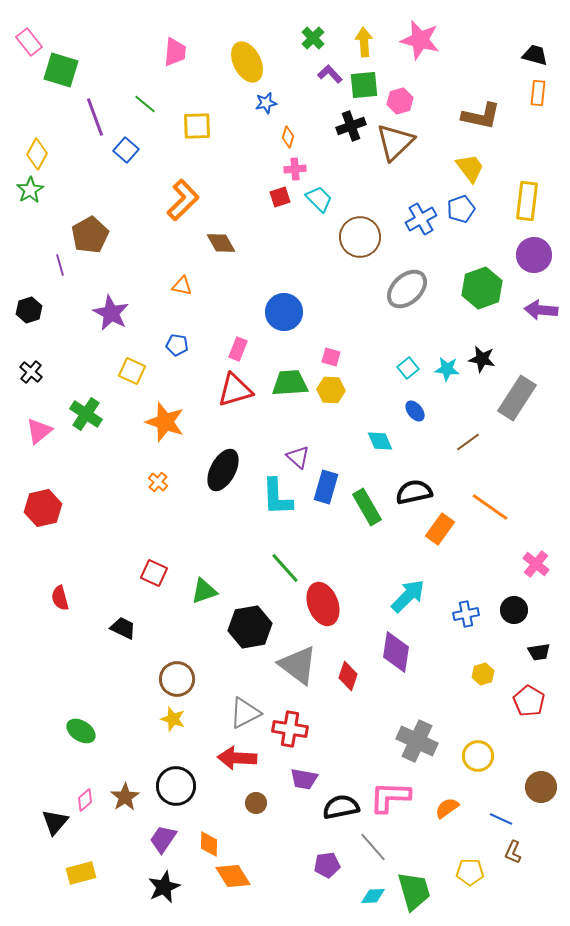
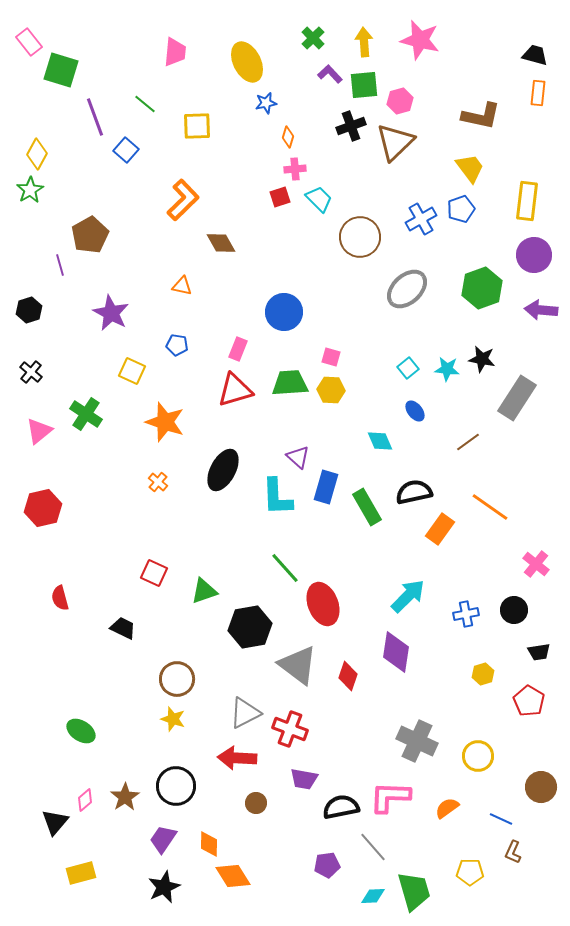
red cross at (290, 729): rotated 12 degrees clockwise
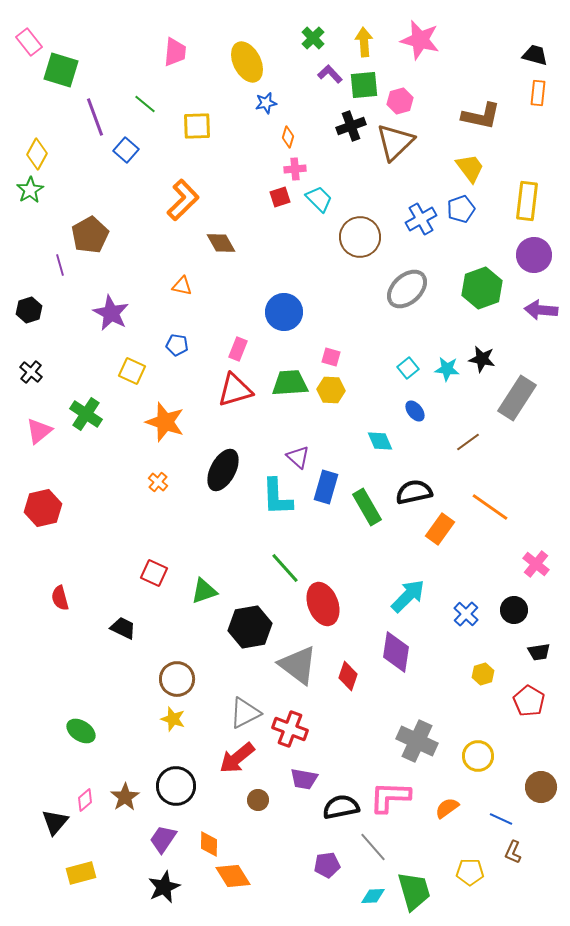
blue cross at (466, 614): rotated 35 degrees counterclockwise
red arrow at (237, 758): rotated 42 degrees counterclockwise
brown circle at (256, 803): moved 2 px right, 3 px up
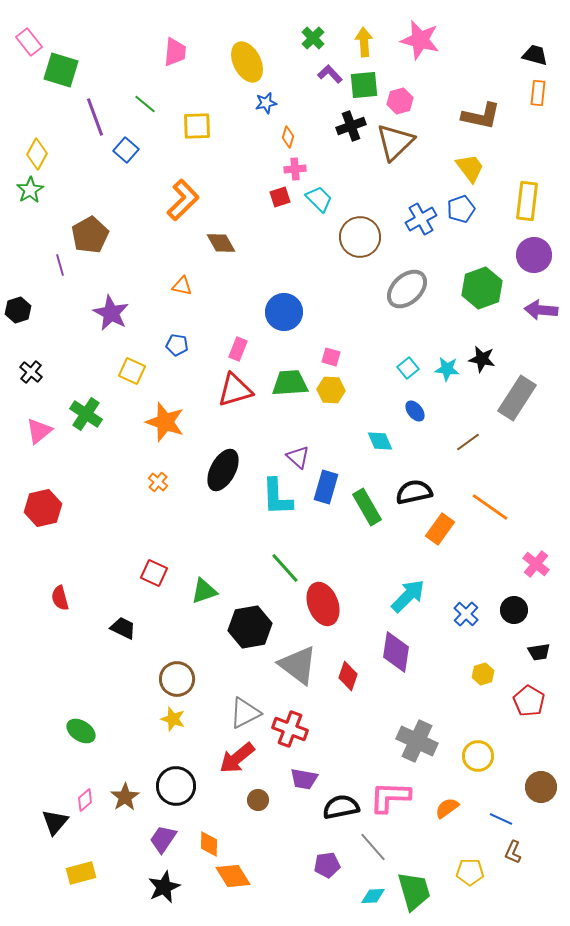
black hexagon at (29, 310): moved 11 px left
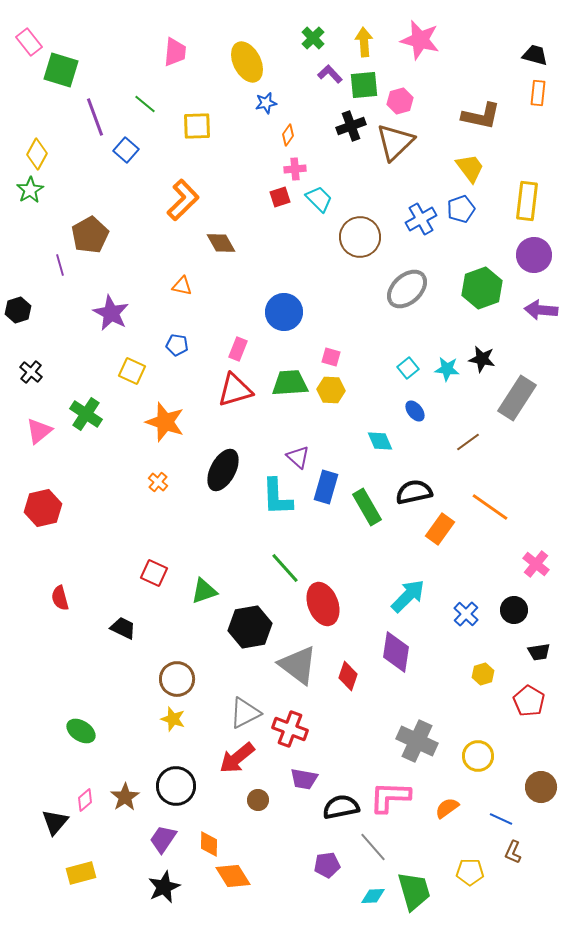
orange diamond at (288, 137): moved 2 px up; rotated 20 degrees clockwise
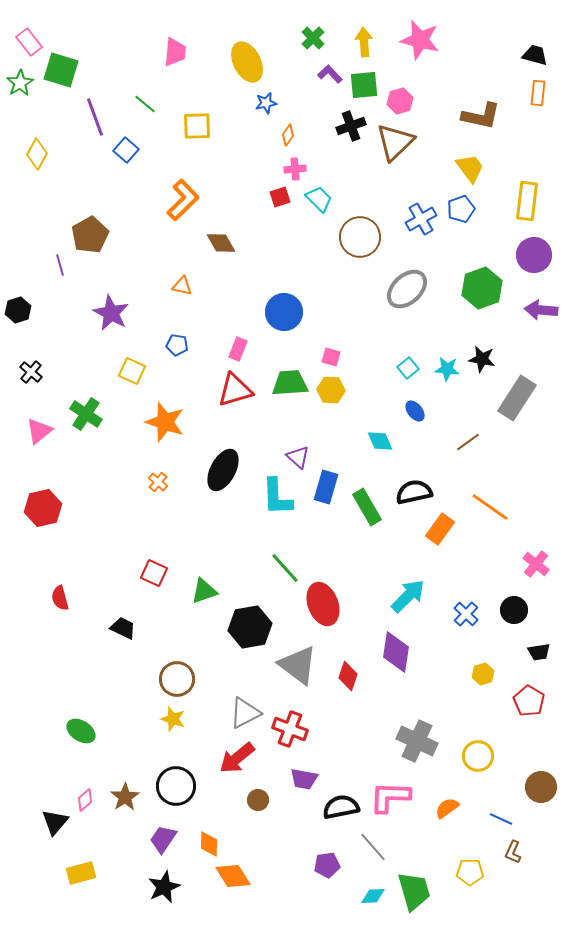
green star at (30, 190): moved 10 px left, 107 px up
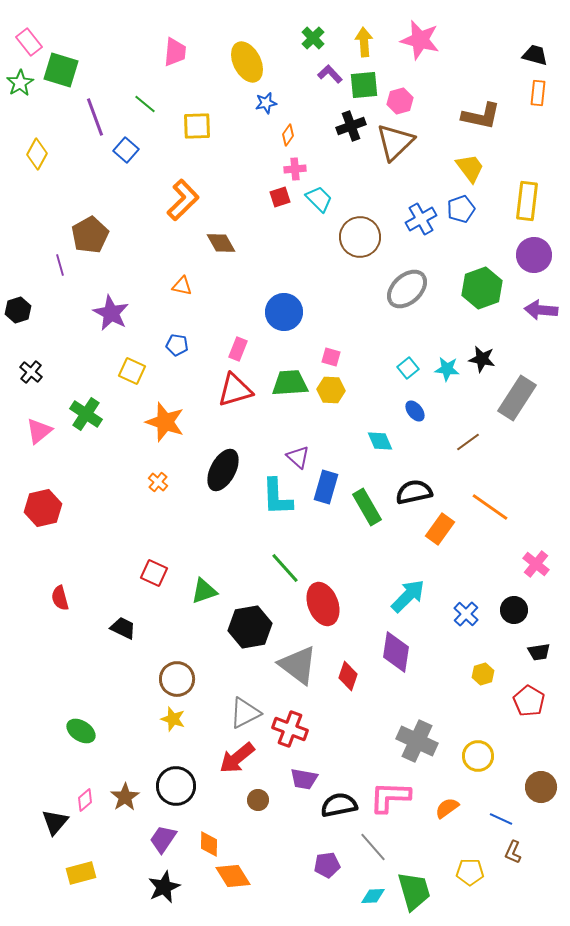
black semicircle at (341, 807): moved 2 px left, 2 px up
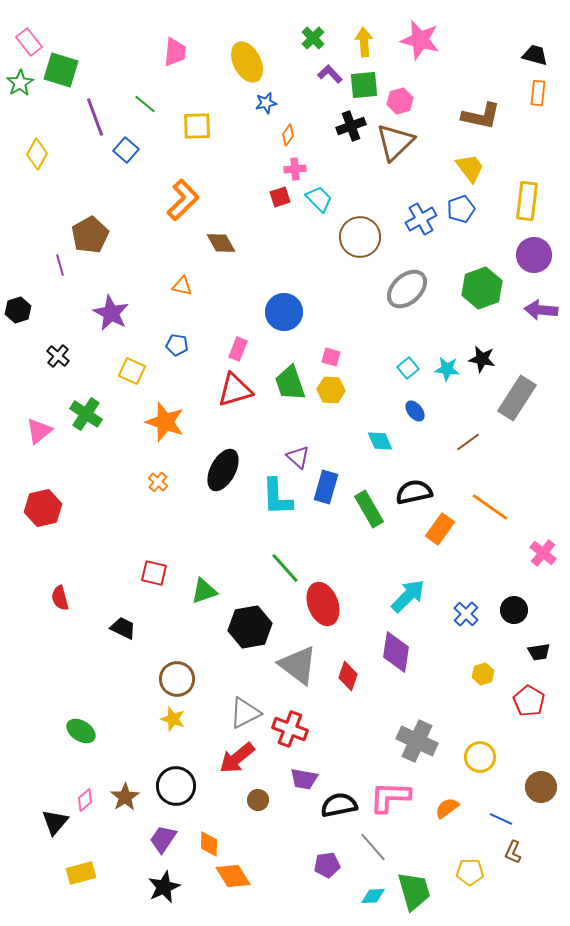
black cross at (31, 372): moved 27 px right, 16 px up
green trapezoid at (290, 383): rotated 105 degrees counterclockwise
green rectangle at (367, 507): moved 2 px right, 2 px down
pink cross at (536, 564): moved 7 px right, 11 px up
red square at (154, 573): rotated 12 degrees counterclockwise
yellow circle at (478, 756): moved 2 px right, 1 px down
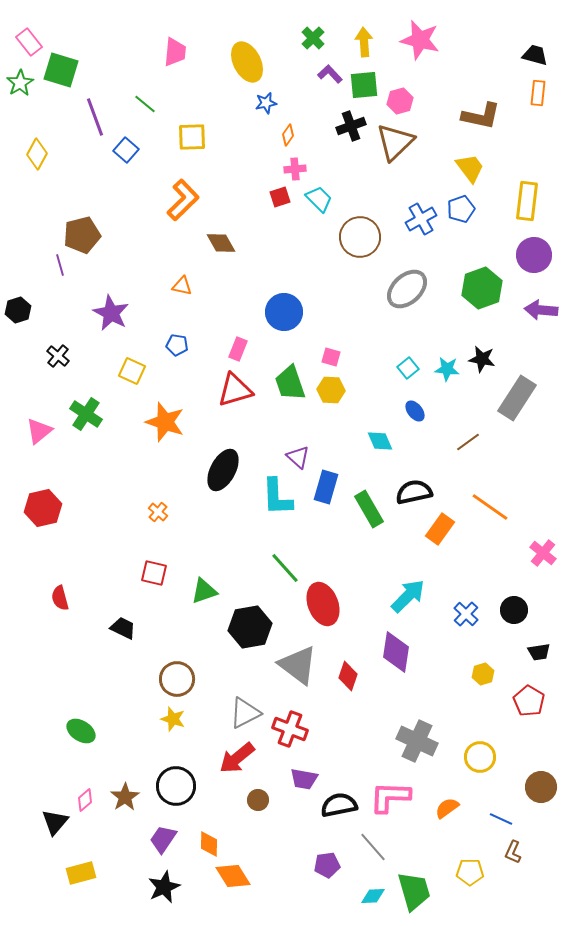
yellow square at (197, 126): moved 5 px left, 11 px down
brown pentagon at (90, 235): moved 8 px left; rotated 15 degrees clockwise
orange cross at (158, 482): moved 30 px down
